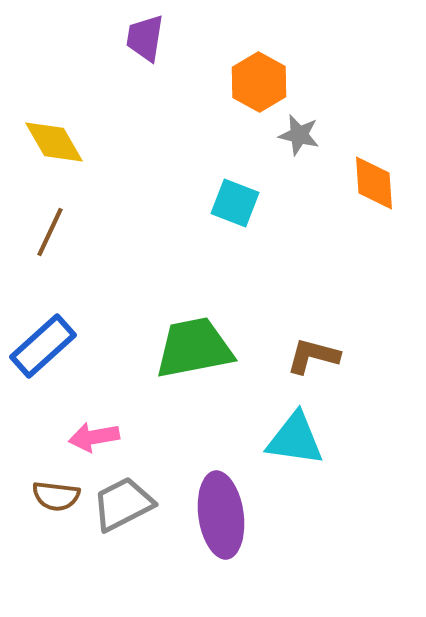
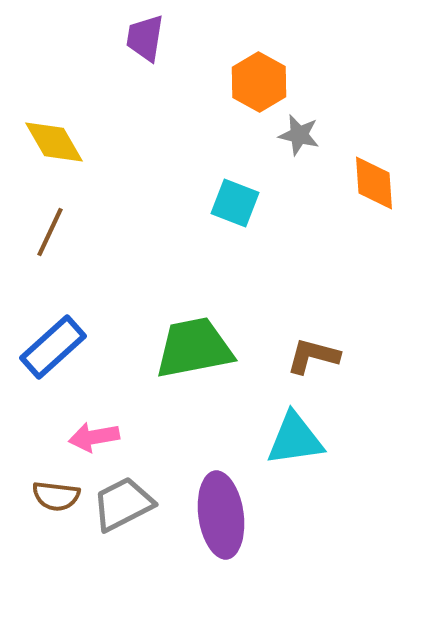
blue rectangle: moved 10 px right, 1 px down
cyan triangle: rotated 16 degrees counterclockwise
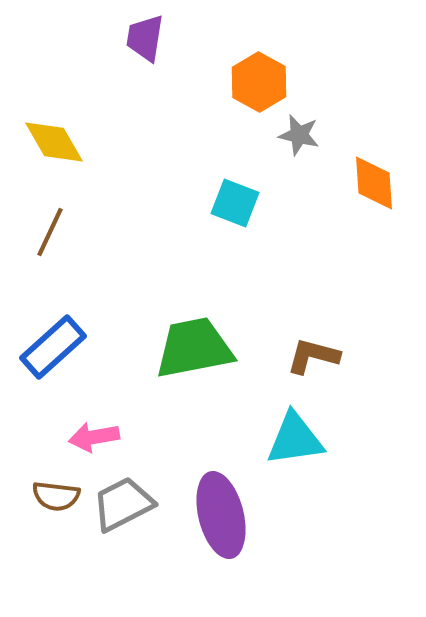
purple ellipse: rotated 6 degrees counterclockwise
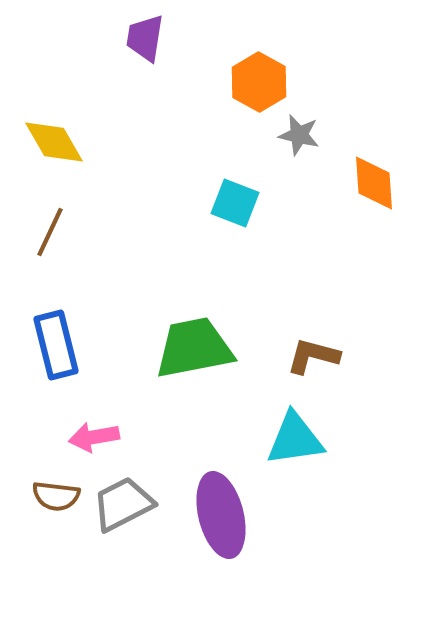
blue rectangle: moved 3 px right, 2 px up; rotated 62 degrees counterclockwise
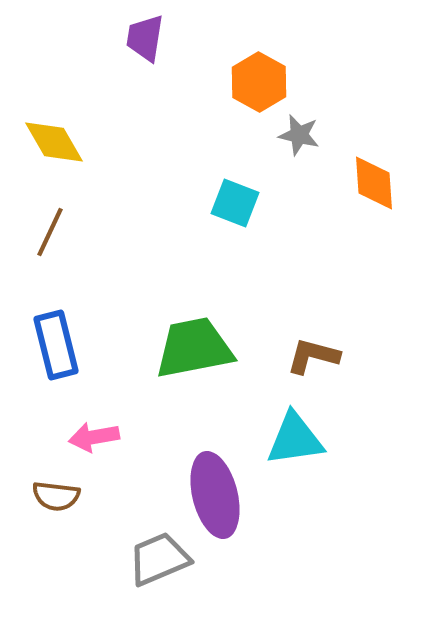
gray trapezoid: moved 36 px right, 55 px down; rotated 4 degrees clockwise
purple ellipse: moved 6 px left, 20 px up
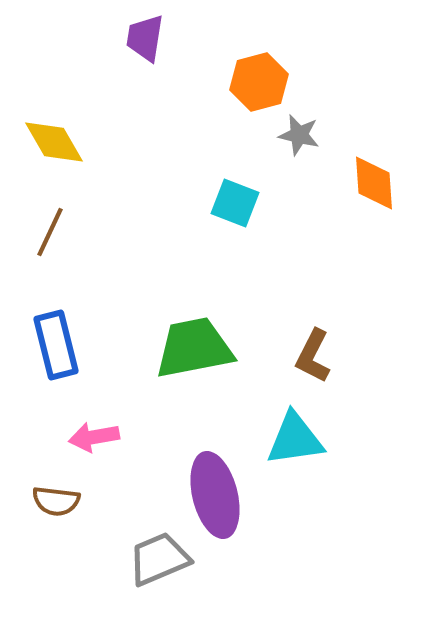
orange hexagon: rotated 16 degrees clockwise
brown L-shape: rotated 78 degrees counterclockwise
brown semicircle: moved 5 px down
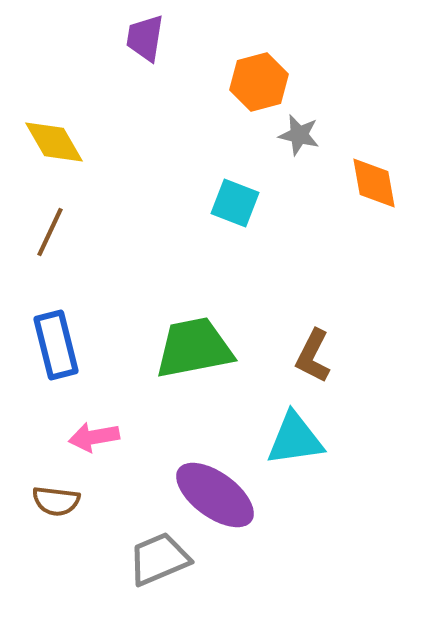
orange diamond: rotated 6 degrees counterclockwise
purple ellipse: rotated 40 degrees counterclockwise
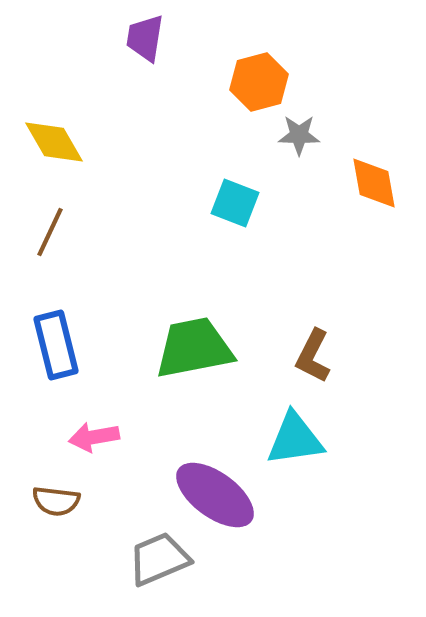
gray star: rotated 12 degrees counterclockwise
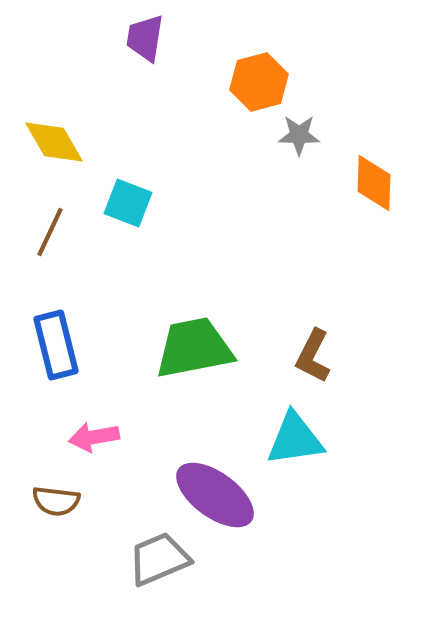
orange diamond: rotated 12 degrees clockwise
cyan square: moved 107 px left
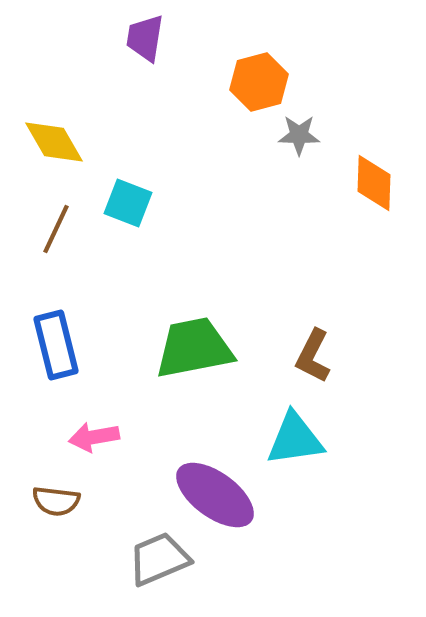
brown line: moved 6 px right, 3 px up
